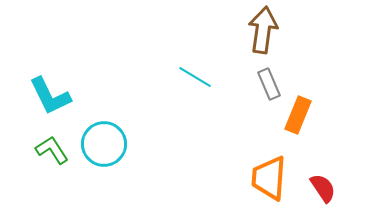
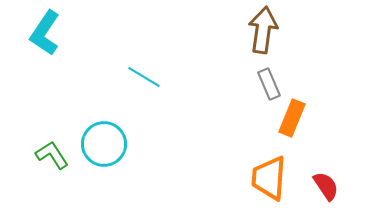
cyan line: moved 51 px left
cyan L-shape: moved 5 px left, 63 px up; rotated 60 degrees clockwise
orange rectangle: moved 6 px left, 3 px down
green L-shape: moved 5 px down
red semicircle: moved 3 px right, 2 px up
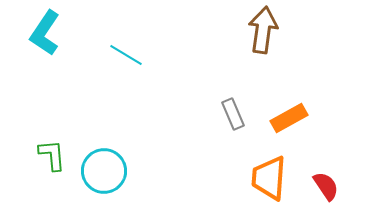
cyan line: moved 18 px left, 22 px up
gray rectangle: moved 36 px left, 30 px down
orange rectangle: moved 3 px left; rotated 39 degrees clockwise
cyan circle: moved 27 px down
green L-shape: rotated 28 degrees clockwise
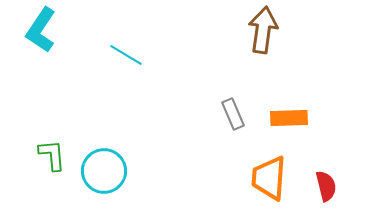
cyan L-shape: moved 4 px left, 3 px up
orange rectangle: rotated 27 degrees clockwise
red semicircle: rotated 20 degrees clockwise
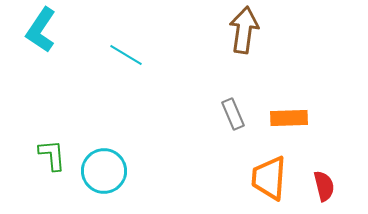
brown arrow: moved 19 px left
red semicircle: moved 2 px left
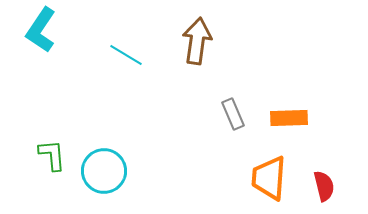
brown arrow: moved 47 px left, 11 px down
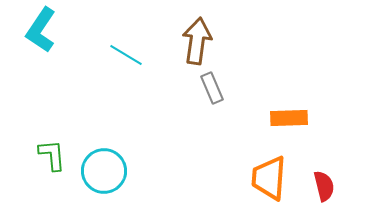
gray rectangle: moved 21 px left, 26 px up
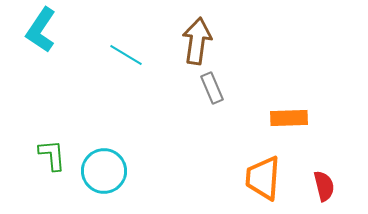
orange trapezoid: moved 6 px left
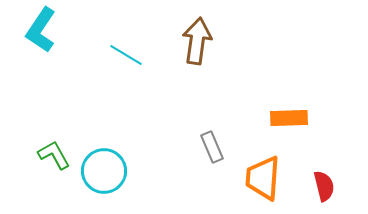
gray rectangle: moved 59 px down
green L-shape: moved 2 px right; rotated 24 degrees counterclockwise
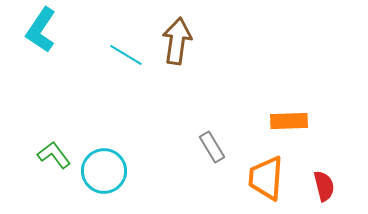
brown arrow: moved 20 px left
orange rectangle: moved 3 px down
gray rectangle: rotated 8 degrees counterclockwise
green L-shape: rotated 8 degrees counterclockwise
orange trapezoid: moved 3 px right
